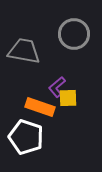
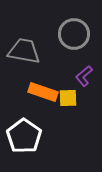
purple L-shape: moved 27 px right, 11 px up
orange rectangle: moved 3 px right, 15 px up
white pentagon: moved 2 px left, 1 px up; rotated 16 degrees clockwise
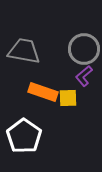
gray circle: moved 10 px right, 15 px down
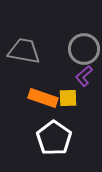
orange rectangle: moved 6 px down
white pentagon: moved 30 px right, 2 px down
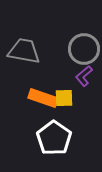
yellow square: moved 4 px left
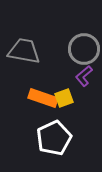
yellow square: rotated 18 degrees counterclockwise
white pentagon: rotated 12 degrees clockwise
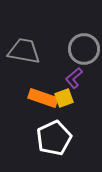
purple L-shape: moved 10 px left, 2 px down
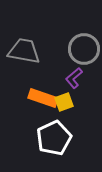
yellow square: moved 4 px down
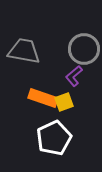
purple L-shape: moved 2 px up
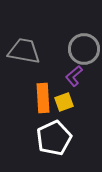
orange rectangle: rotated 68 degrees clockwise
